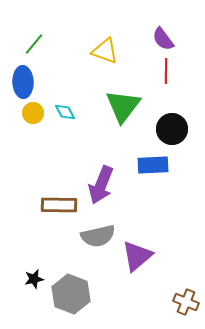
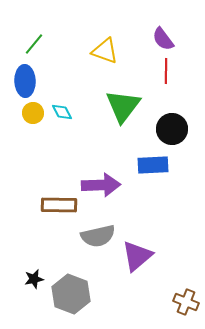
blue ellipse: moved 2 px right, 1 px up
cyan diamond: moved 3 px left
purple arrow: rotated 114 degrees counterclockwise
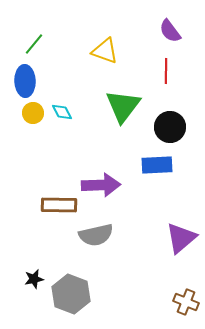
purple semicircle: moved 7 px right, 8 px up
black circle: moved 2 px left, 2 px up
blue rectangle: moved 4 px right
gray semicircle: moved 2 px left, 1 px up
purple triangle: moved 44 px right, 18 px up
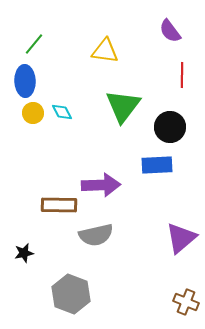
yellow triangle: rotated 12 degrees counterclockwise
red line: moved 16 px right, 4 px down
black star: moved 10 px left, 26 px up
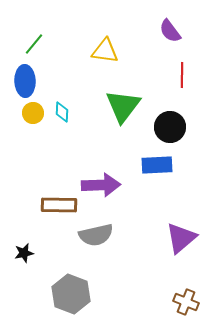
cyan diamond: rotated 30 degrees clockwise
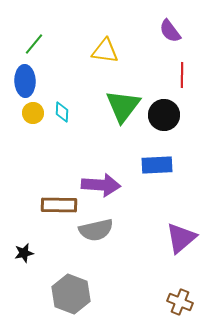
black circle: moved 6 px left, 12 px up
purple arrow: rotated 6 degrees clockwise
gray semicircle: moved 5 px up
brown cross: moved 6 px left
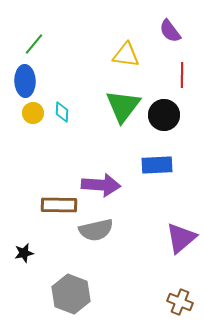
yellow triangle: moved 21 px right, 4 px down
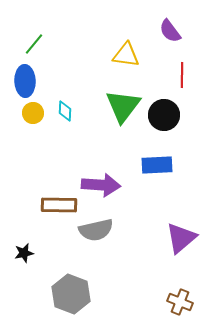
cyan diamond: moved 3 px right, 1 px up
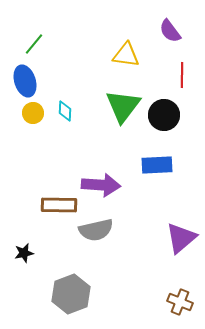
blue ellipse: rotated 16 degrees counterclockwise
gray hexagon: rotated 18 degrees clockwise
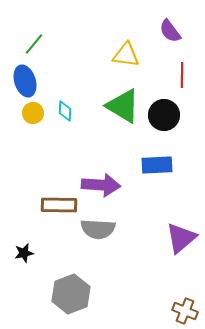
green triangle: rotated 36 degrees counterclockwise
gray semicircle: moved 2 px right, 1 px up; rotated 16 degrees clockwise
brown cross: moved 5 px right, 9 px down
